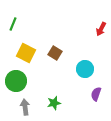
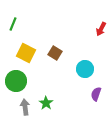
green star: moved 8 px left; rotated 24 degrees counterclockwise
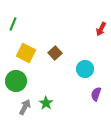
brown square: rotated 16 degrees clockwise
gray arrow: rotated 35 degrees clockwise
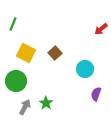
red arrow: rotated 24 degrees clockwise
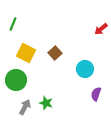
green circle: moved 1 px up
green star: rotated 16 degrees counterclockwise
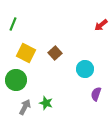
red arrow: moved 4 px up
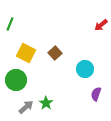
green line: moved 3 px left
green star: rotated 16 degrees clockwise
gray arrow: moved 1 px right; rotated 21 degrees clockwise
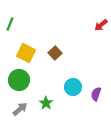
cyan circle: moved 12 px left, 18 px down
green circle: moved 3 px right
gray arrow: moved 6 px left, 2 px down
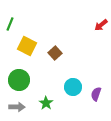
yellow square: moved 1 px right, 7 px up
gray arrow: moved 3 px left, 2 px up; rotated 42 degrees clockwise
